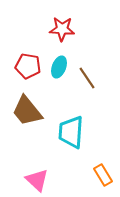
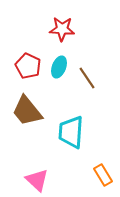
red pentagon: rotated 15 degrees clockwise
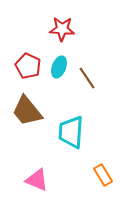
pink triangle: rotated 20 degrees counterclockwise
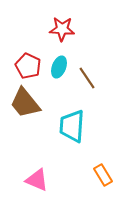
brown trapezoid: moved 2 px left, 8 px up
cyan trapezoid: moved 1 px right, 6 px up
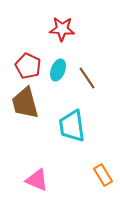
cyan ellipse: moved 1 px left, 3 px down
brown trapezoid: rotated 24 degrees clockwise
cyan trapezoid: rotated 12 degrees counterclockwise
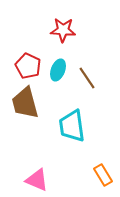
red star: moved 1 px right, 1 px down
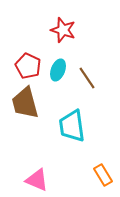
red star: rotated 15 degrees clockwise
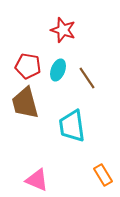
red pentagon: rotated 15 degrees counterclockwise
